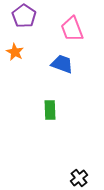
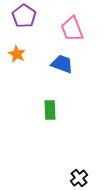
orange star: moved 2 px right, 2 px down
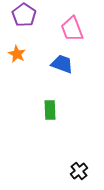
purple pentagon: moved 1 px up
black cross: moved 7 px up
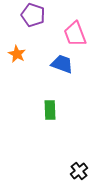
purple pentagon: moved 9 px right; rotated 15 degrees counterclockwise
pink trapezoid: moved 3 px right, 5 px down
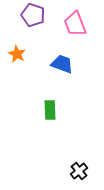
pink trapezoid: moved 10 px up
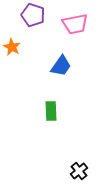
pink trapezoid: rotated 80 degrees counterclockwise
orange star: moved 5 px left, 7 px up
blue trapezoid: moved 1 px left, 2 px down; rotated 105 degrees clockwise
green rectangle: moved 1 px right, 1 px down
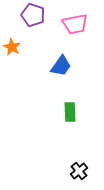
green rectangle: moved 19 px right, 1 px down
